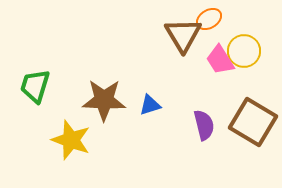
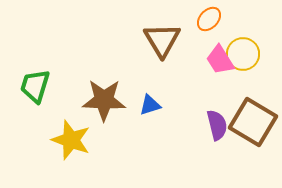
orange ellipse: rotated 15 degrees counterclockwise
brown triangle: moved 21 px left, 5 px down
yellow circle: moved 1 px left, 3 px down
purple semicircle: moved 13 px right
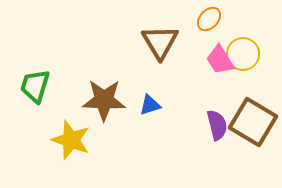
brown triangle: moved 2 px left, 2 px down
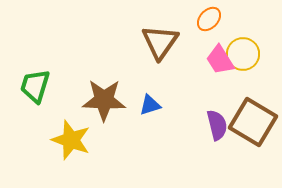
brown triangle: rotated 6 degrees clockwise
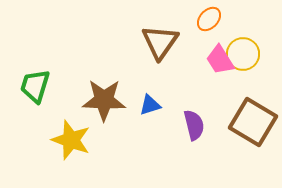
purple semicircle: moved 23 px left
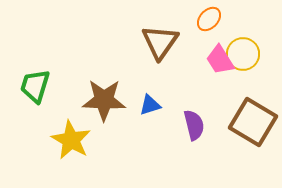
yellow star: rotated 9 degrees clockwise
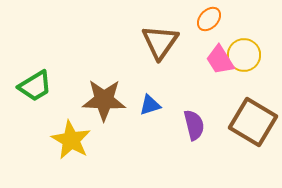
yellow circle: moved 1 px right, 1 px down
green trapezoid: rotated 138 degrees counterclockwise
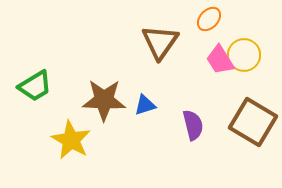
blue triangle: moved 5 px left
purple semicircle: moved 1 px left
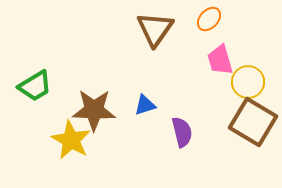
brown triangle: moved 5 px left, 13 px up
yellow circle: moved 4 px right, 27 px down
pink trapezoid: rotated 16 degrees clockwise
brown star: moved 10 px left, 10 px down
purple semicircle: moved 11 px left, 7 px down
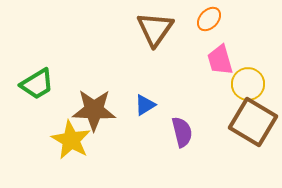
yellow circle: moved 2 px down
green trapezoid: moved 2 px right, 2 px up
blue triangle: rotated 15 degrees counterclockwise
